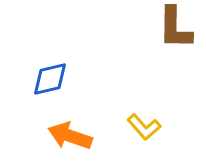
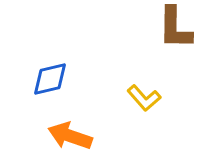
yellow L-shape: moved 29 px up
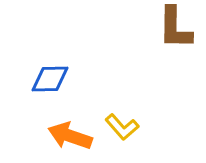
blue diamond: rotated 12 degrees clockwise
yellow L-shape: moved 22 px left, 29 px down
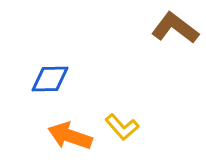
brown L-shape: rotated 126 degrees clockwise
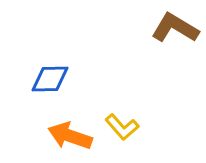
brown L-shape: rotated 6 degrees counterclockwise
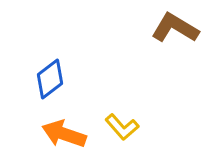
blue diamond: rotated 36 degrees counterclockwise
orange arrow: moved 6 px left, 2 px up
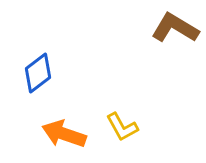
blue diamond: moved 12 px left, 6 px up
yellow L-shape: rotated 12 degrees clockwise
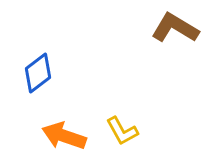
yellow L-shape: moved 4 px down
orange arrow: moved 2 px down
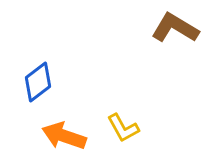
blue diamond: moved 9 px down
yellow L-shape: moved 1 px right, 3 px up
